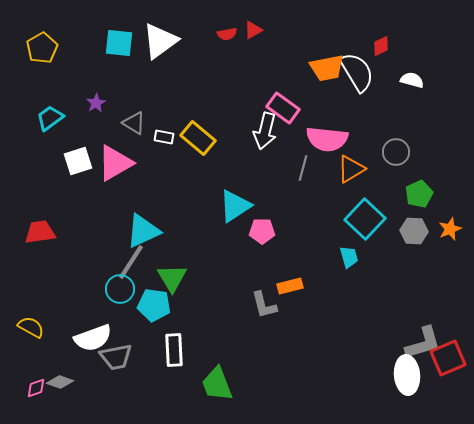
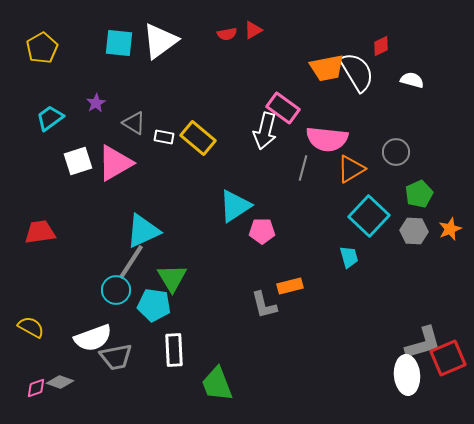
cyan square at (365, 219): moved 4 px right, 3 px up
cyan circle at (120, 289): moved 4 px left, 1 px down
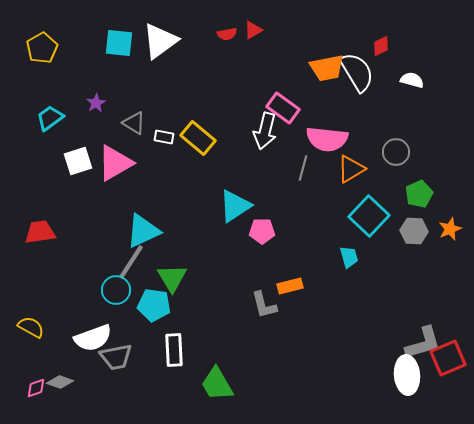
green trapezoid at (217, 384): rotated 9 degrees counterclockwise
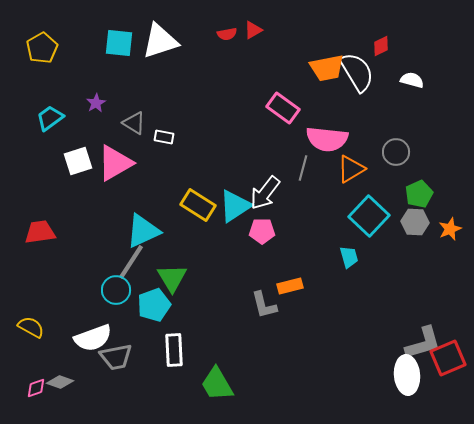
white triangle at (160, 41): rotated 18 degrees clockwise
white arrow at (265, 131): moved 62 px down; rotated 24 degrees clockwise
yellow rectangle at (198, 138): moved 67 px down; rotated 8 degrees counterclockwise
gray hexagon at (414, 231): moved 1 px right, 9 px up
cyan pentagon at (154, 305): rotated 28 degrees counterclockwise
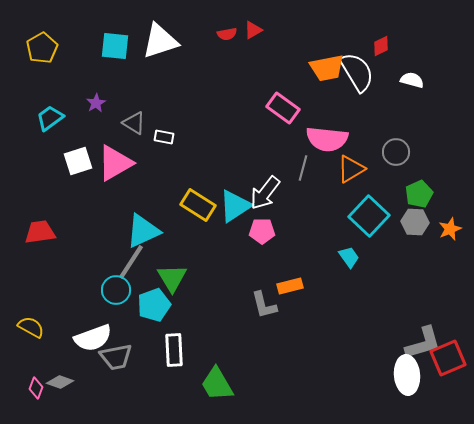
cyan square at (119, 43): moved 4 px left, 3 px down
cyan trapezoid at (349, 257): rotated 20 degrees counterclockwise
pink diamond at (36, 388): rotated 50 degrees counterclockwise
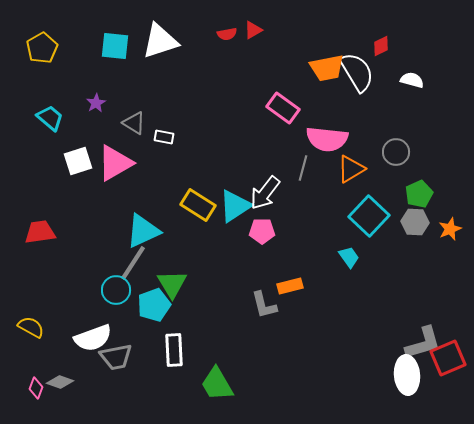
cyan trapezoid at (50, 118): rotated 76 degrees clockwise
gray line at (131, 262): moved 2 px right, 1 px down
green triangle at (172, 278): moved 6 px down
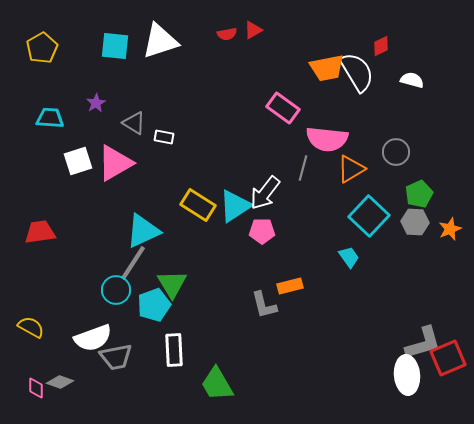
cyan trapezoid at (50, 118): rotated 36 degrees counterclockwise
pink diamond at (36, 388): rotated 20 degrees counterclockwise
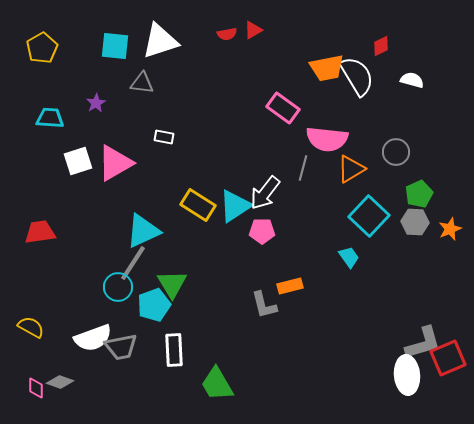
white semicircle at (357, 72): moved 4 px down
gray triangle at (134, 123): moved 8 px right, 40 px up; rotated 25 degrees counterclockwise
cyan circle at (116, 290): moved 2 px right, 3 px up
gray trapezoid at (116, 357): moved 5 px right, 10 px up
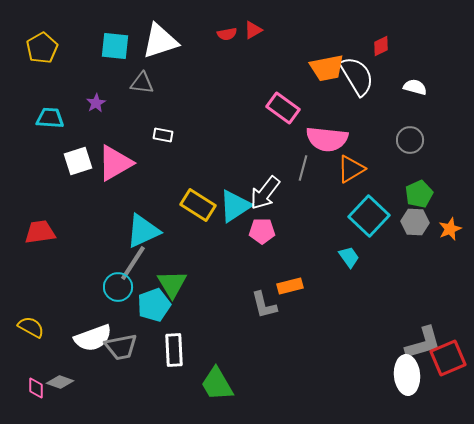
white semicircle at (412, 80): moved 3 px right, 7 px down
white rectangle at (164, 137): moved 1 px left, 2 px up
gray circle at (396, 152): moved 14 px right, 12 px up
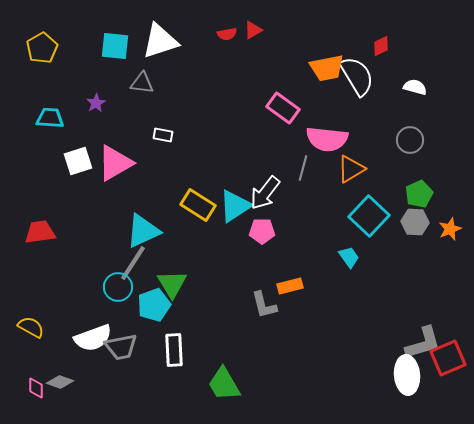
green trapezoid at (217, 384): moved 7 px right
